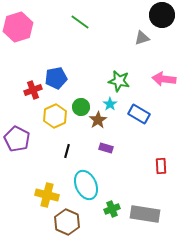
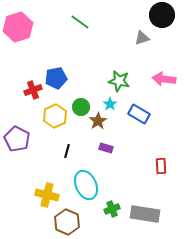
brown star: moved 1 px down
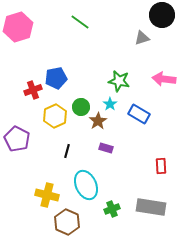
gray rectangle: moved 6 px right, 7 px up
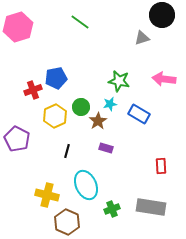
cyan star: rotated 24 degrees clockwise
